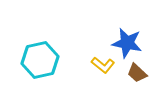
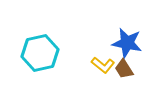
cyan hexagon: moved 7 px up
brown trapezoid: moved 13 px left, 4 px up; rotated 15 degrees clockwise
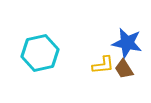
yellow L-shape: rotated 45 degrees counterclockwise
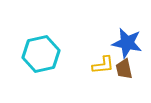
cyan hexagon: moved 1 px right, 1 px down
brown trapezoid: rotated 20 degrees clockwise
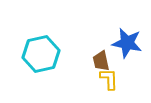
yellow L-shape: moved 6 px right, 14 px down; rotated 85 degrees counterclockwise
brown trapezoid: moved 23 px left, 8 px up
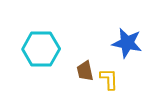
cyan hexagon: moved 5 px up; rotated 12 degrees clockwise
brown trapezoid: moved 16 px left, 10 px down
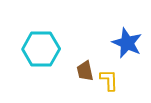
blue star: rotated 12 degrees clockwise
yellow L-shape: moved 1 px down
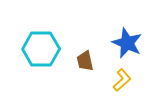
brown trapezoid: moved 10 px up
yellow L-shape: moved 13 px right; rotated 50 degrees clockwise
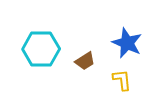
brown trapezoid: rotated 110 degrees counterclockwise
yellow L-shape: rotated 55 degrees counterclockwise
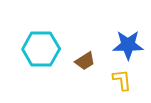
blue star: moved 1 px right, 2 px down; rotated 24 degrees counterclockwise
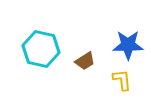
cyan hexagon: rotated 12 degrees clockwise
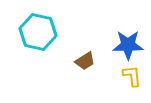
cyan hexagon: moved 3 px left, 17 px up
yellow L-shape: moved 10 px right, 4 px up
